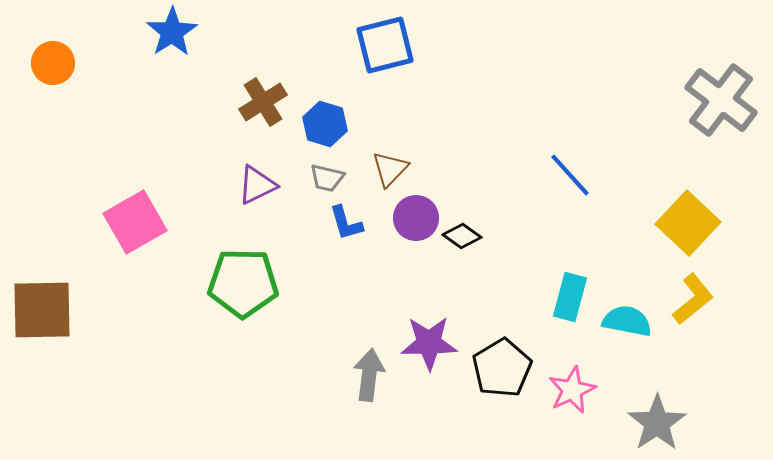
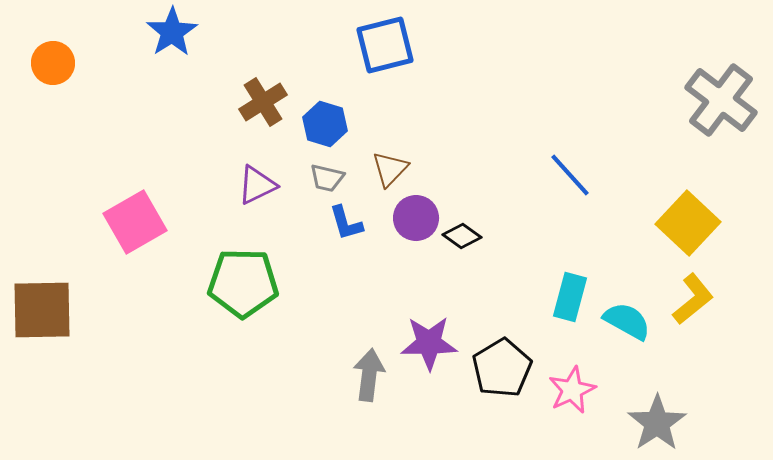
cyan semicircle: rotated 18 degrees clockwise
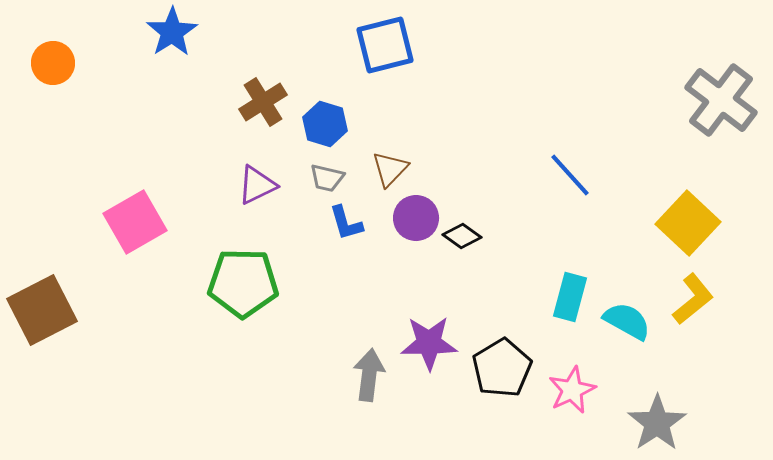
brown square: rotated 26 degrees counterclockwise
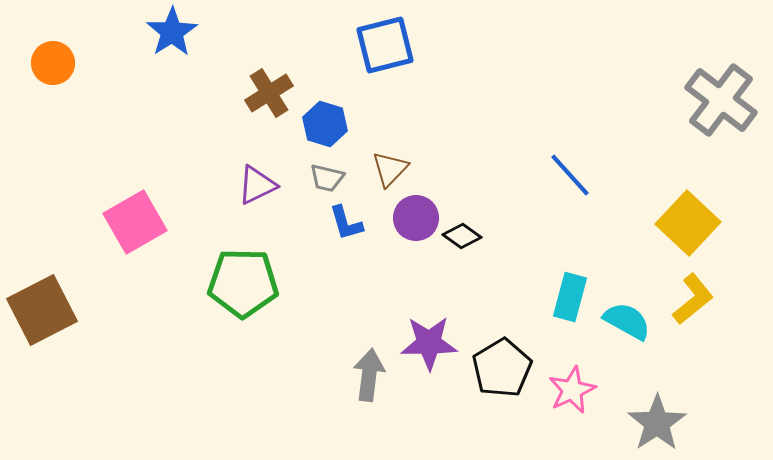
brown cross: moved 6 px right, 9 px up
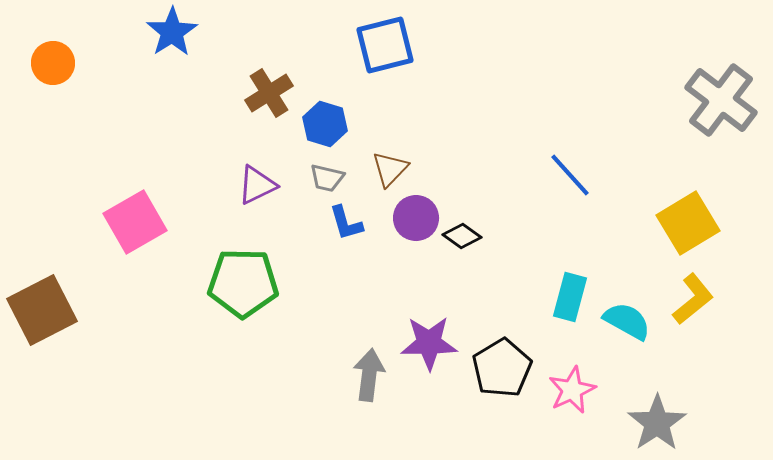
yellow square: rotated 16 degrees clockwise
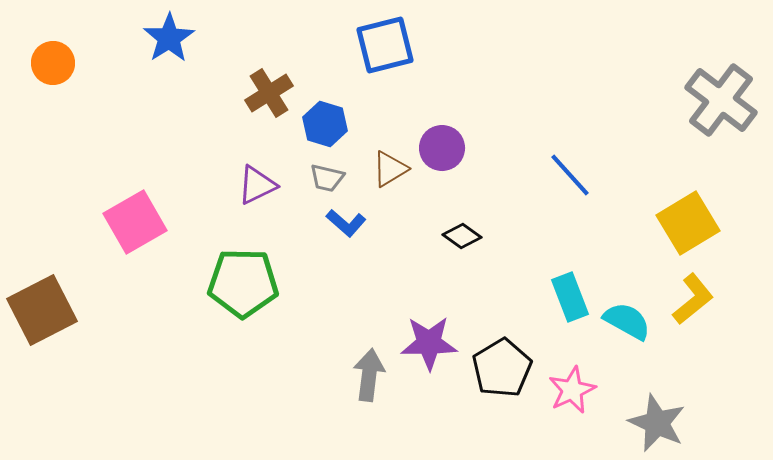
blue star: moved 3 px left, 6 px down
brown triangle: rotated 15 degrees clockwise
purple circle: moved 26 px right, 70 px up
blue L-shape: rotated 33 degrees counterclockwise
cyan rectangle: rotated 36 degrees counterclockwise
gray star: rotated 14 degrees counterclockwise
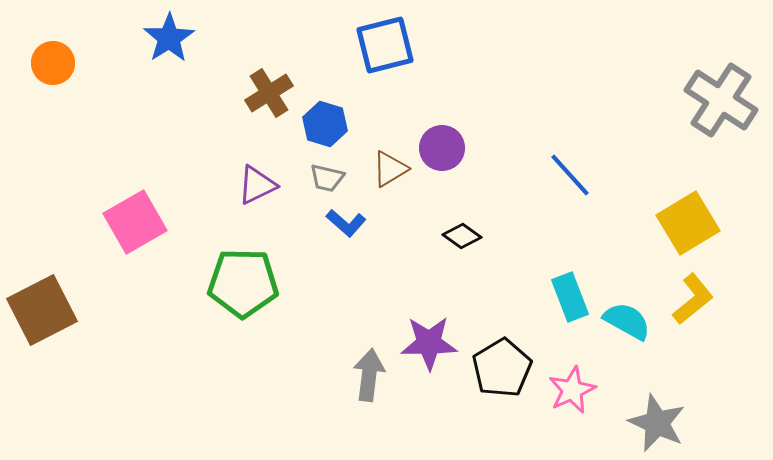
gray cross: rotated 4 degrees counterclockwise
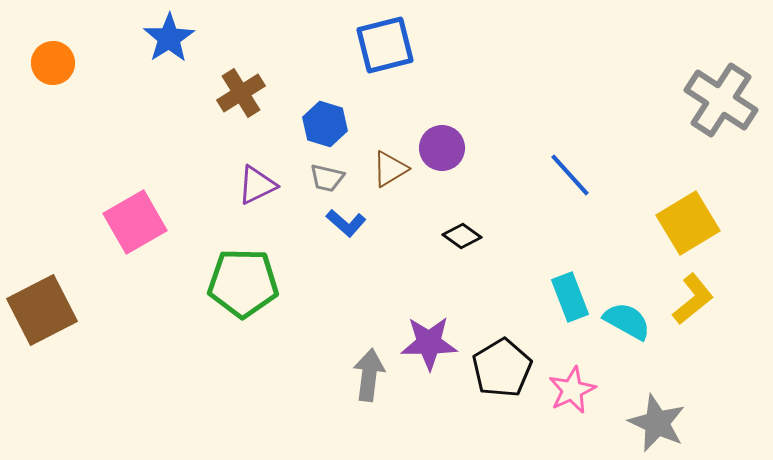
brown cross: moved 28 px left
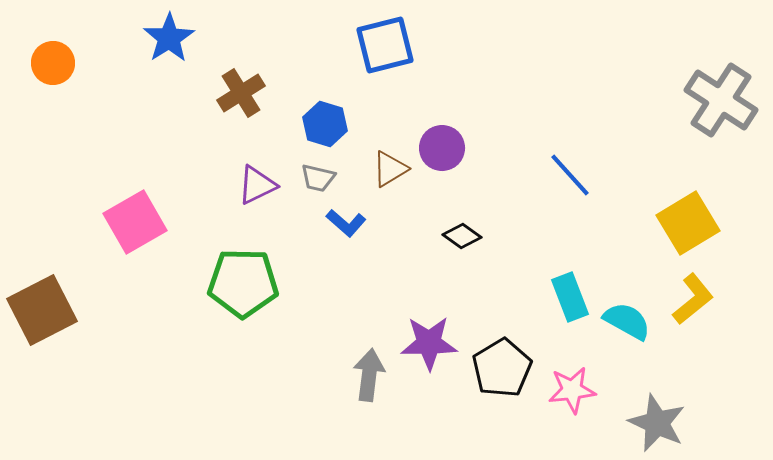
gray trapezoid: moved 9 px left
pink star: rotated 18 degrees clockwise
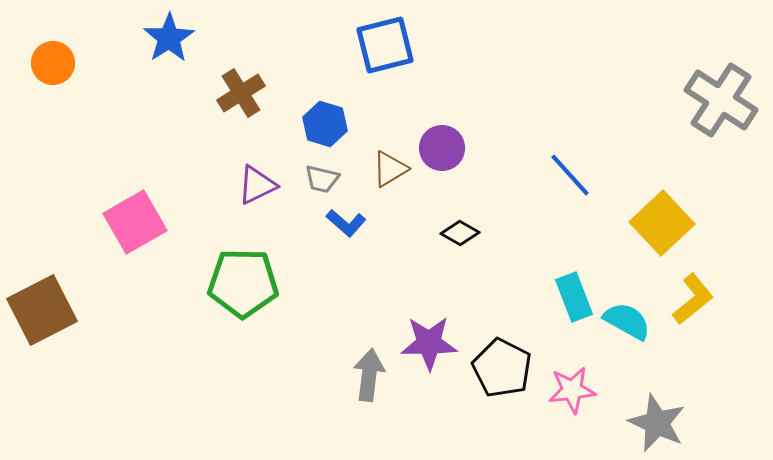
gray trapezoid: moved 4 px right, 1 px down
yellow square: moved 26 px left; rotated 12 degrees counterclockwise
black diamond: moved 2 px left, 3 px up; rotated 6 degrees counterclockwise
cyan rectangle: moved 4 px right
black pentagon: rotated 14 degrees counterclockwise
